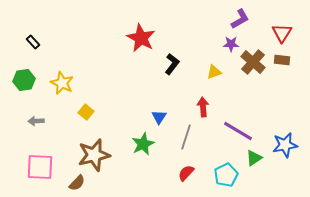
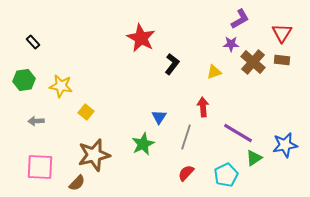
yellow star: moved 1 px left, 3 px down; rotated 15 degrees counterclockwise
purple line: moved 2 px down
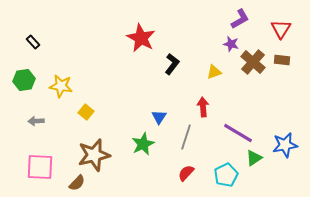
red triangle: moved 1 px left, 4 px up
purple star: rotated 14 degrees clockwise
